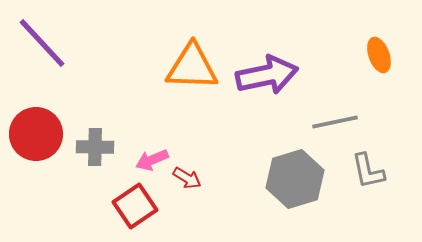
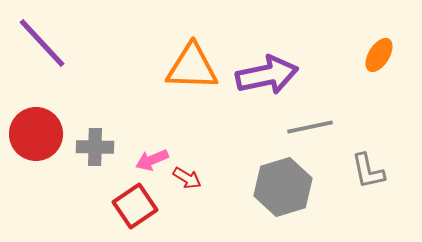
orange ellipse: rotated 52 degrees clockwise
gray line: moved 25 px left, 5 px down
gray hexagon: moved 12 px left, 8 px down
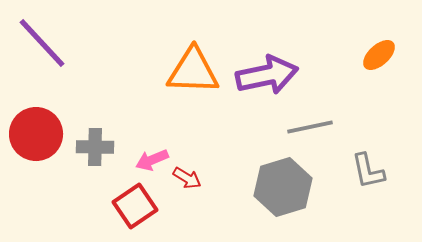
orange ellipse: rotated 16 degrees clockwise
orange triangle: moved 1 px right, 4 px down
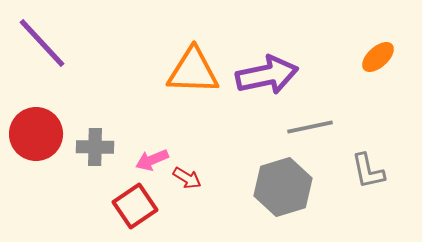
orange ellipse: moved 1 px left, 2 px down
